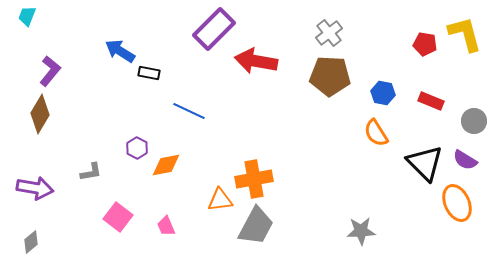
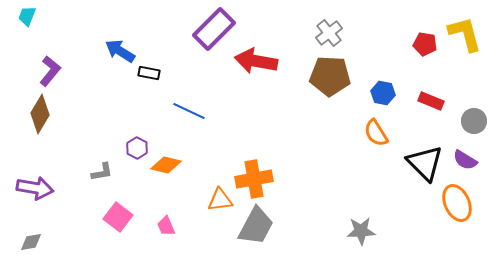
orange diamond: rotated 24 degrees clockwise
gray L-shape: moved 11 px right
gray diamond: rotated 30 degrees clockwise
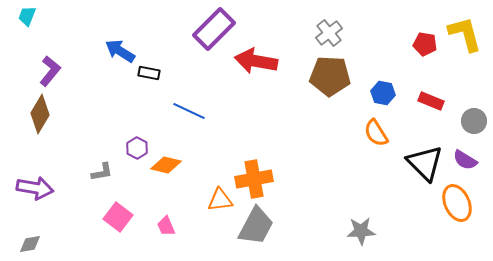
gray diamond: moved 1 px left, 2 px down
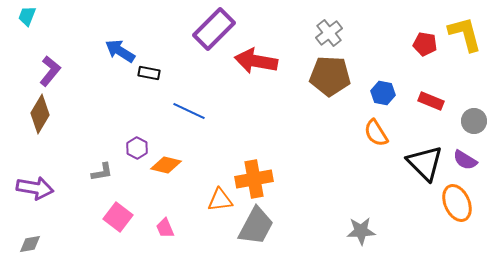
pink trapezoid: moved 1 px left, 2 px down
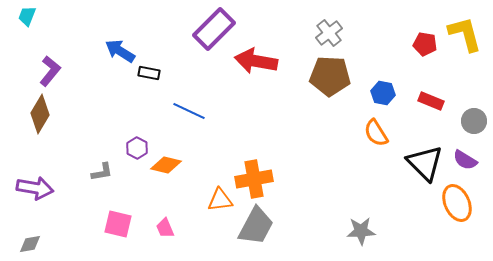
pink square: moved 7 px down; rotated 24 degrees counterclockwise
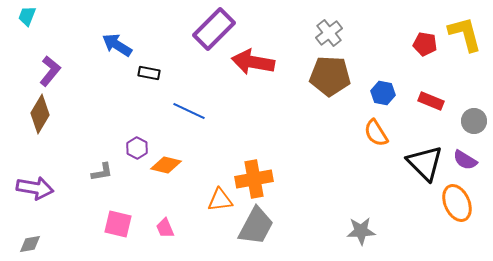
blue arrow: moved 3 px left, 6 px up
red arrow: moved 3 px left, 1 px down
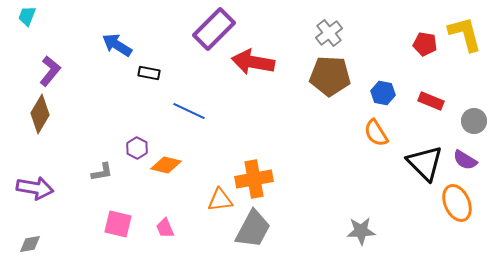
gray trapezoid: moved 3 px left, 3 px down
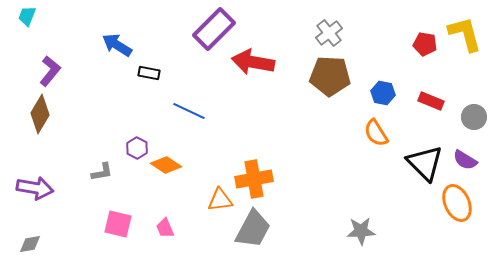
gray circle: moved 4 px up
orange diamond: rotated 20 degrees clockwise
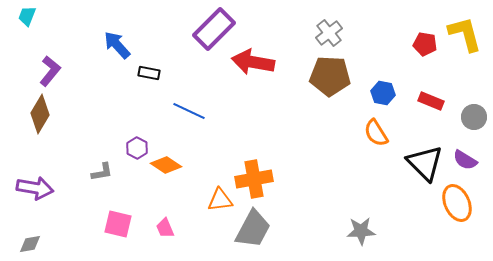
blue arrow: rotated 16 degrees clockwise
